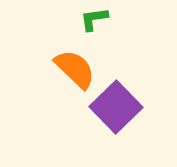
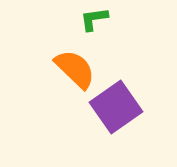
purple square: rotated 9 degrees clockwise
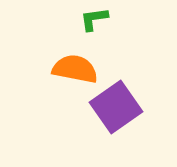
orange semicircle: rotated 33 degrees counterclockwise
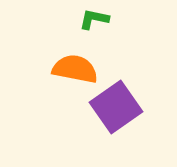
green L-shape: rotated 20 degrees clockwise
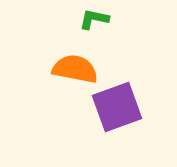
purple square: moved 1 px right; rotated 15 degrees clockwise
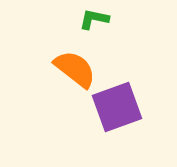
orange semicircle: rotated 27 degrees clockwise
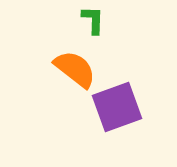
green L-shape: moved 1 px left, 1 px down; rotated 80 degrees clockwise
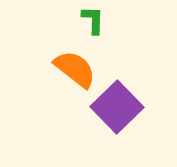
purple square: rotated 24 degrees counterclockwise
